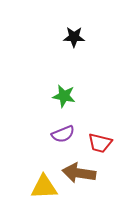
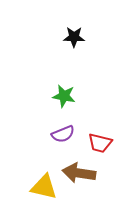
yellow triangle: rotated 16 degrees clockwise
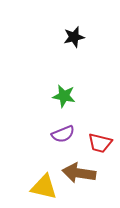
black star: rotated 15 degrees counterclockwise
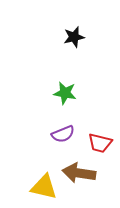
green star: moved 1 px right, 3 px up
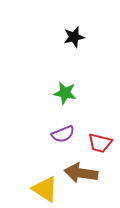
brown arrow: moved 2 px right
yellow triangle: moved 1 px right, 2 px down; rotated 20 degrees clockwise
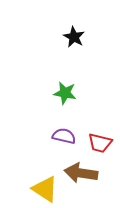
black star: rotated 30 degrees counterclockwise
purple semicircle: moved 1 px right, 2 px down; rotated 145 degrees counterclockwise
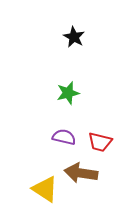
green star: moved 3 px right; rotated 25 degrees counterclockwise
purple semicircle: moved 1 px down
red trapezoid: moved 1 px up
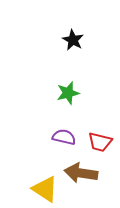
black star: moved 1 px left, 3 px down
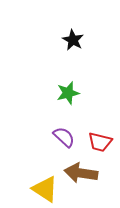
purple semicircle: rotated 30 degrees clockwise
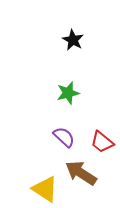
red trapezoid: moved 2 px right; rotated 25 degrees clockwise
brown arrow: rotated 24 degrees clockwise
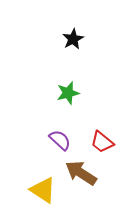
black star: moved 1 px up; rotated 15 degrees clockwise
purple semicircle: moved 4 px left, 3 px down
yellow triangle: moved 2 px left, 1 px down
